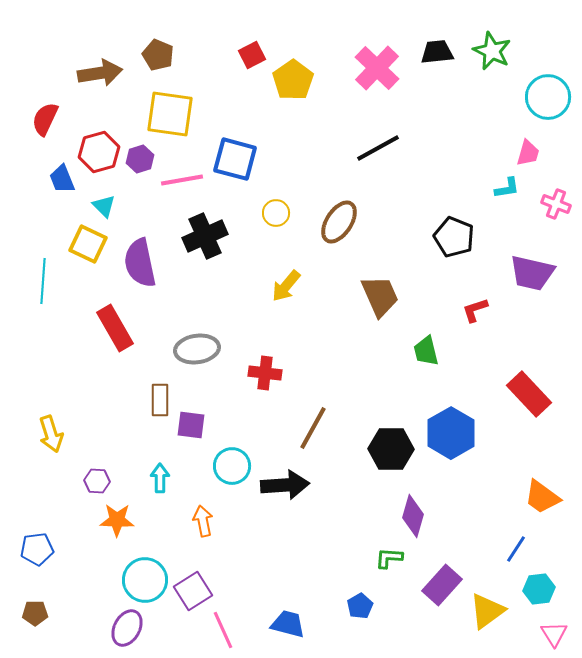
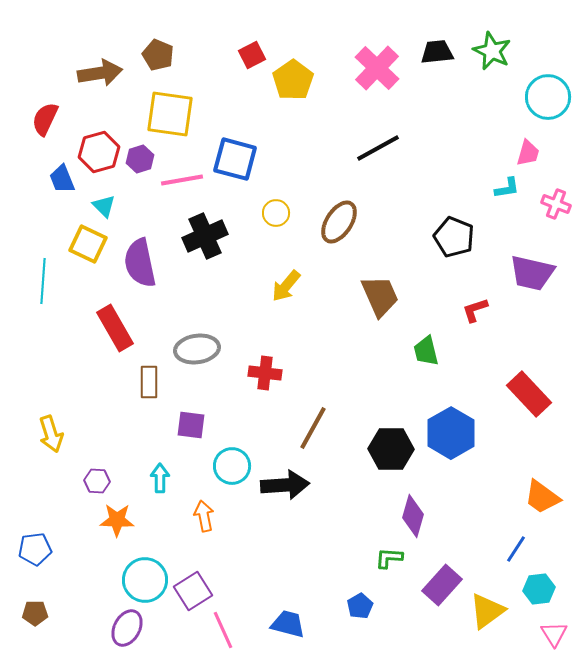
brown rectangle at (160, 400): moved 11 px left, 18 px up
orange arrow at (203, 521): moved 1 px right, 5 px up
blue pentagon at (37, 549): moved 2 px left
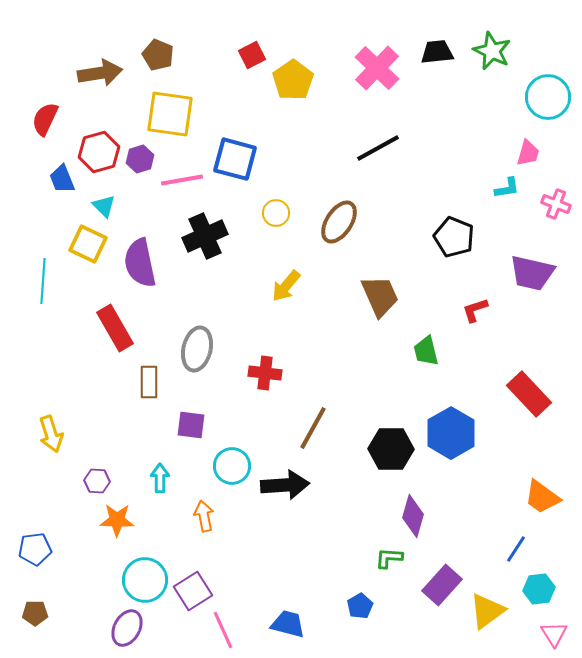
gray ellipse at (197, 349): rotated 69 degrees counterclockwise
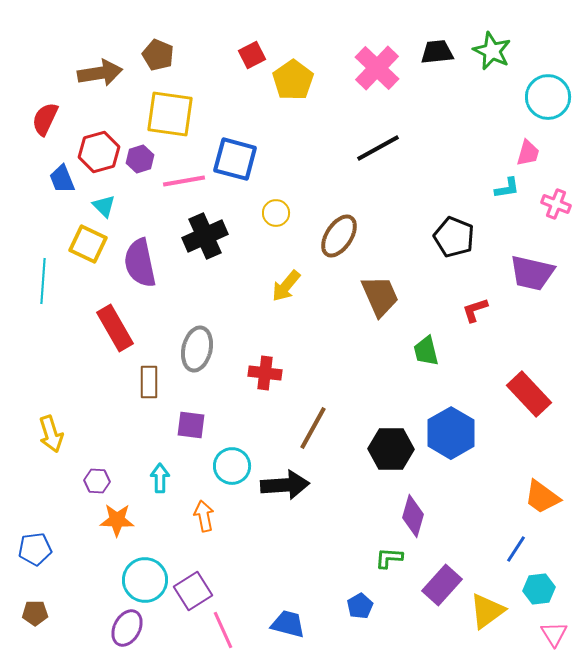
pink line at (182, 180): moved 2 px right, 1 px down
brown ellipse at (339, 222): moved 14 px down
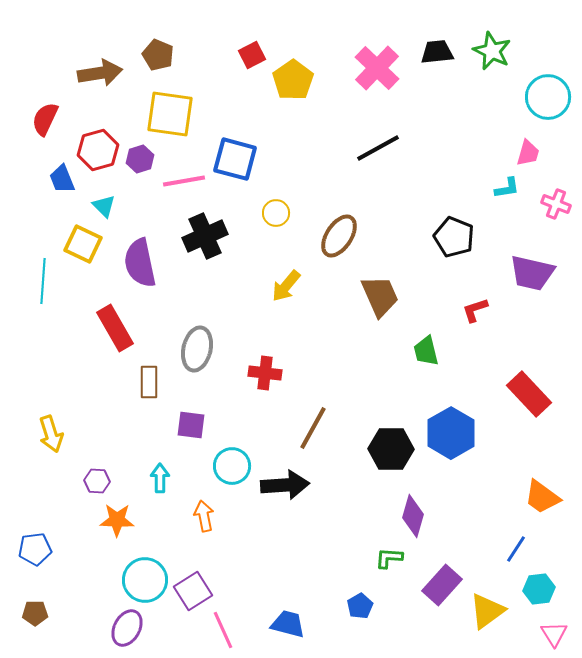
red hexagon at (99, 152): moved 1 px left, 2 px up
yellow square at (88, 244): moved 5 px left
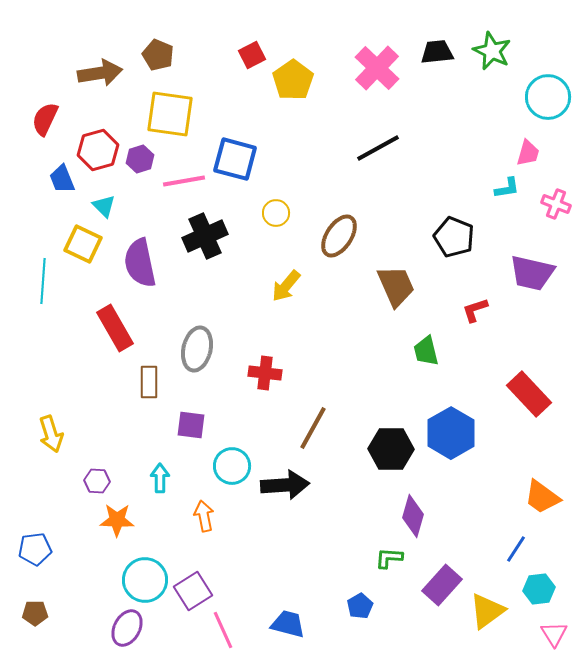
brown trapezoid at (380, 296): moved 16 px right, 10 px up
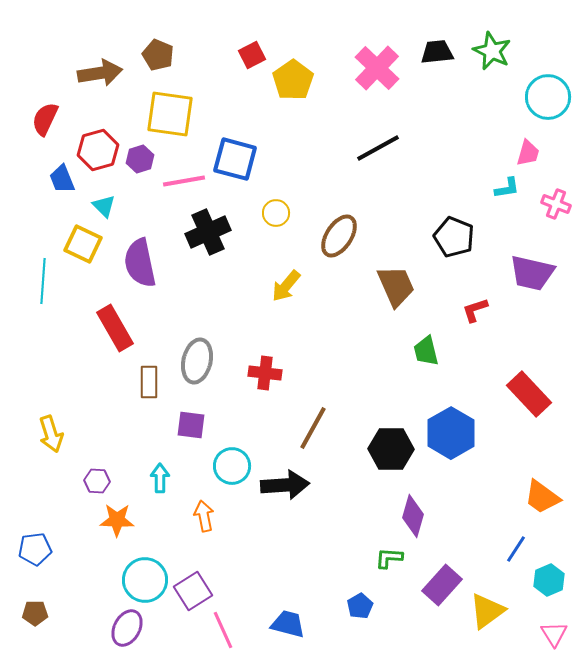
black cross at (205, 236): moved 3 px right, 4 px up
gray ellipse at (197, 349): moved 12 px down
cyan hexagon at (539, 589): moved 10 px right, 9 px up; rotated 16 degrees counterclockwise
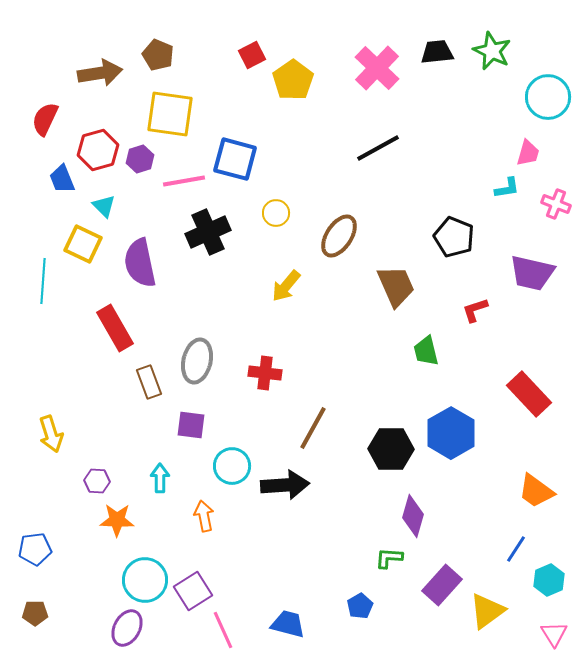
brown rectangle at (149, 382): rotated 20 degrees counterclockwise
orange trapezoid at (542, 497): moved 6 px left, 6 px up
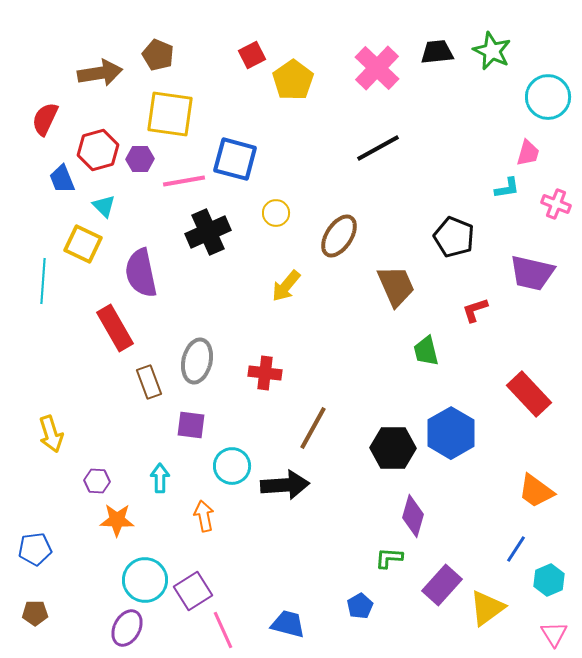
purple hexagon at (140, 159): rotated 16 degrees clockwise
purple semicircle at (140, 263): moved 1 px right, 10 px down
black hexagon at (391, 449): moved 2 px right, 1 px up
yellow triangle at (487, 611): moved 3 px up
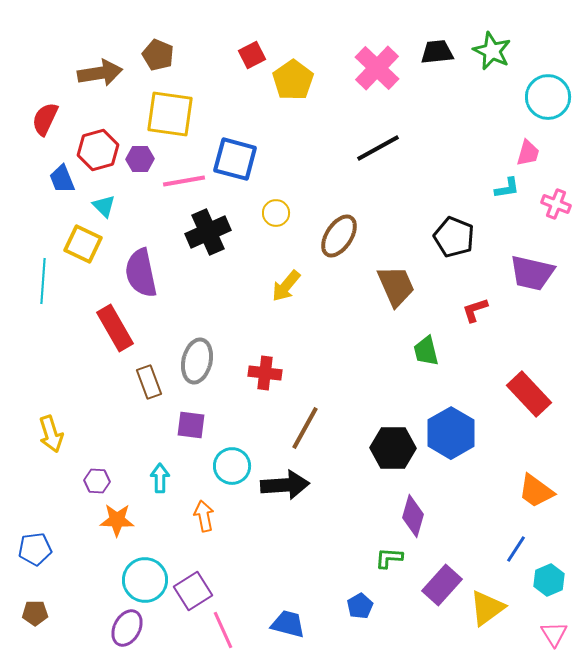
brown line at (313, 428): moved 8 px left
